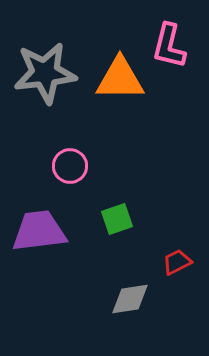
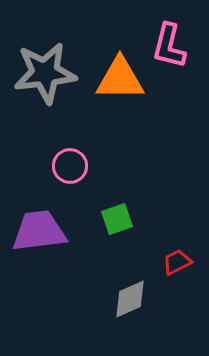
gray diamond: rotated 15 degrees counterclockwise
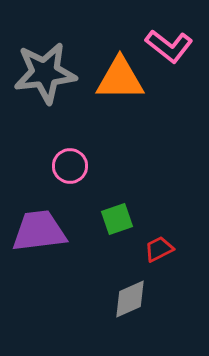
pink L-shape: rotated 66 degrees counterclockwise
red trapezoid: moved 18 px left, 13 px up
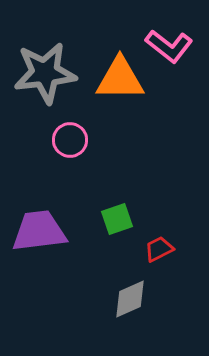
pink circle: moved 26 px up
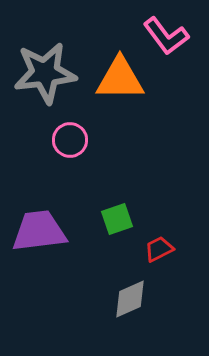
pink L-shape: moved 3 px left, 10 px up; rotated 15 degrees clockwise
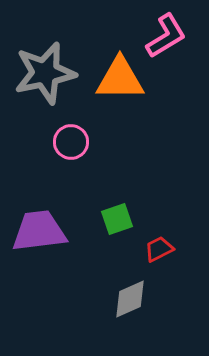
pink L-shape: rotated 84 degrees counterclockwise
gray star: rotated 6 degrees counterclockwise
pink circle: moved 1 px right, 2 px down
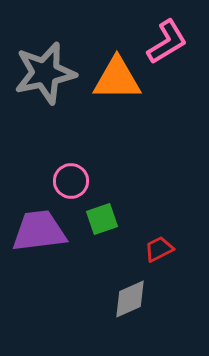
pink L-shape: moved 1 px right, 6 px down
orange triangle: moved 3 px left
pink circle: moved 39 px down
green square: moved 15 px left
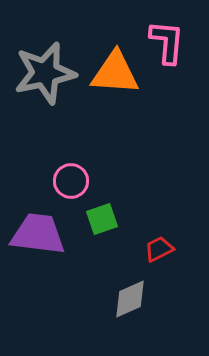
pink L-shape: rotated 54 degrees counterclockwise
orange triangle: moved 2 px left, 6 px up; rotated 4 degrees clockwise
purple trapezoid: moved 1 px left, 3 px down; rotated 14 degrees clockwise
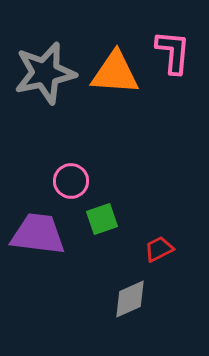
pink L-shape: moved 6 px right, 10 px down
